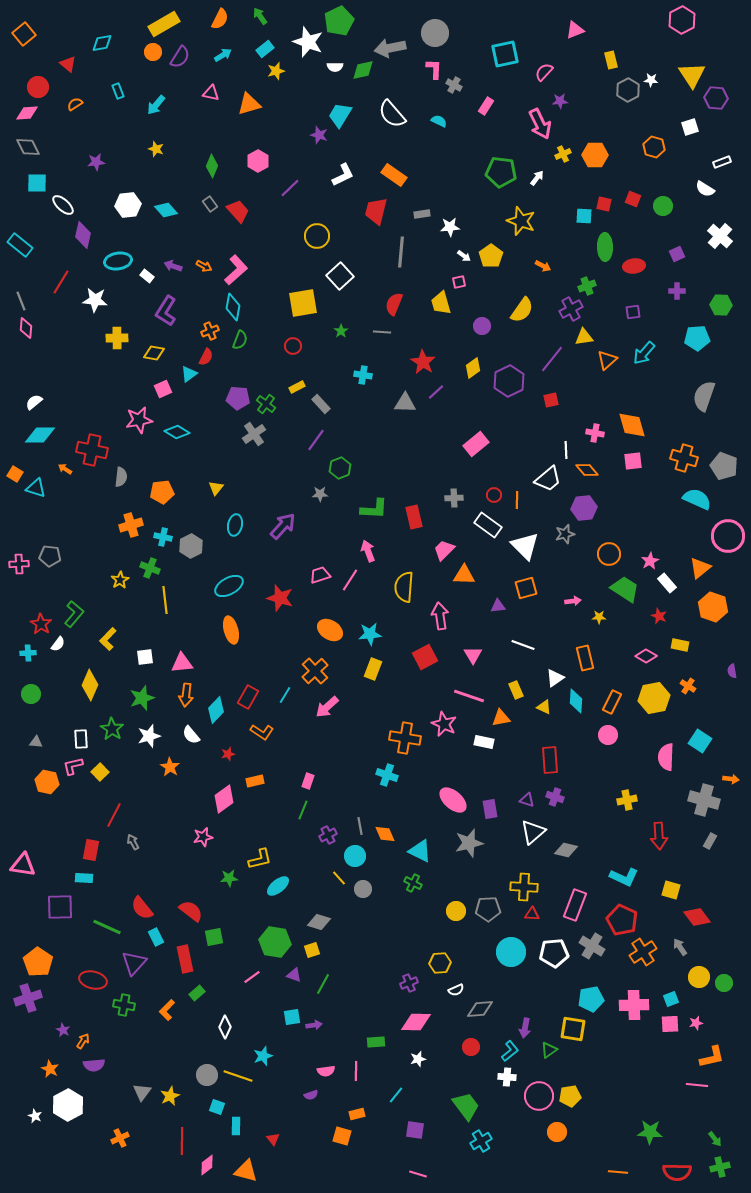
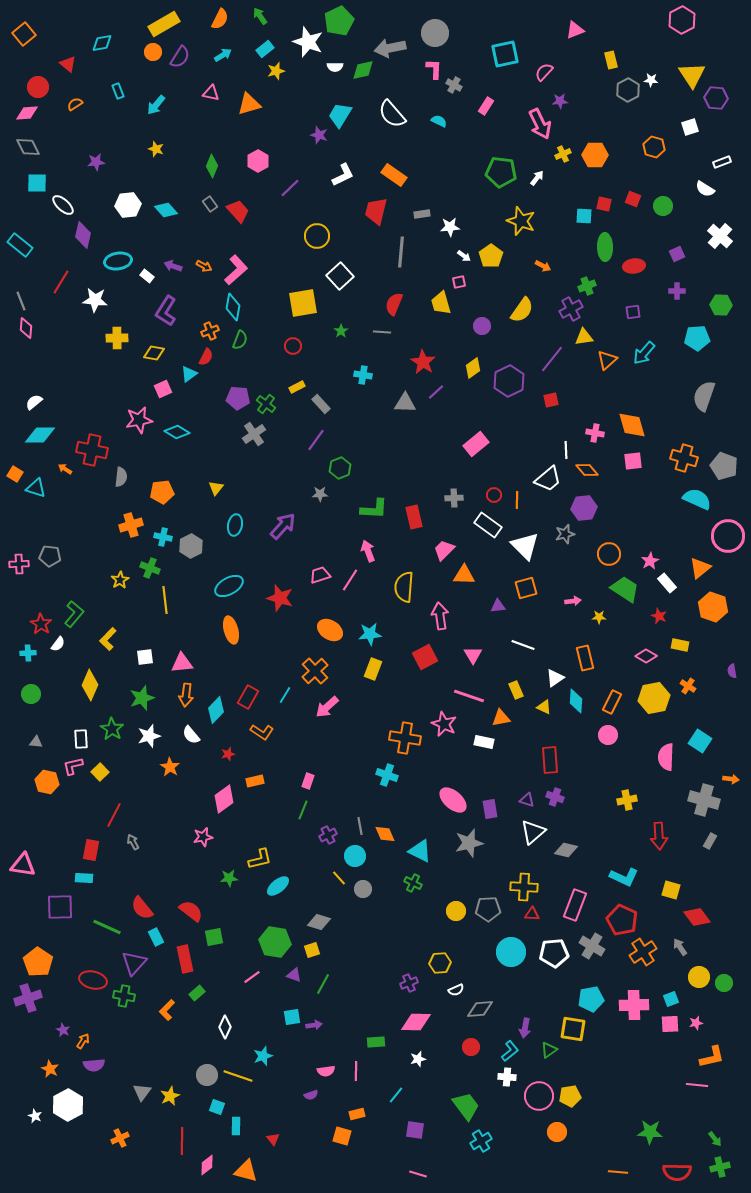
green cross at (124, 1005): moved 9 px up
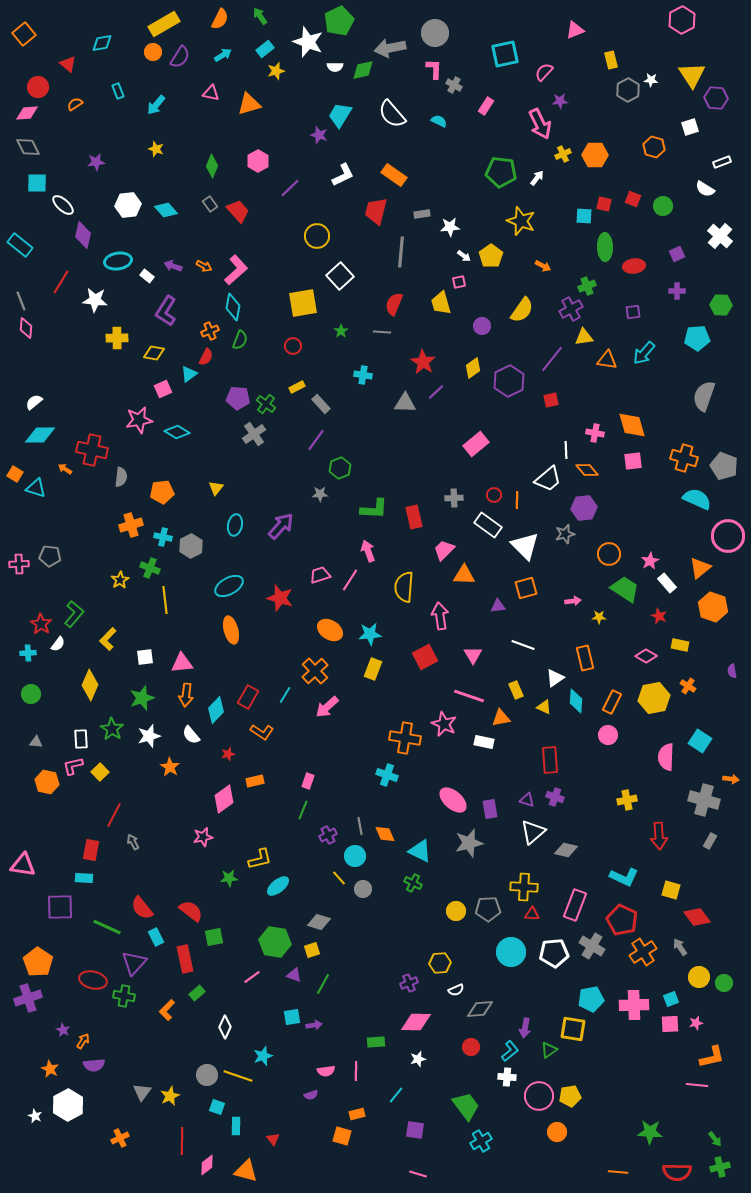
orange triangle at (607, 360): rotated 50 degrees clockwise
purple arrow at (283, 526): moved 2 px left
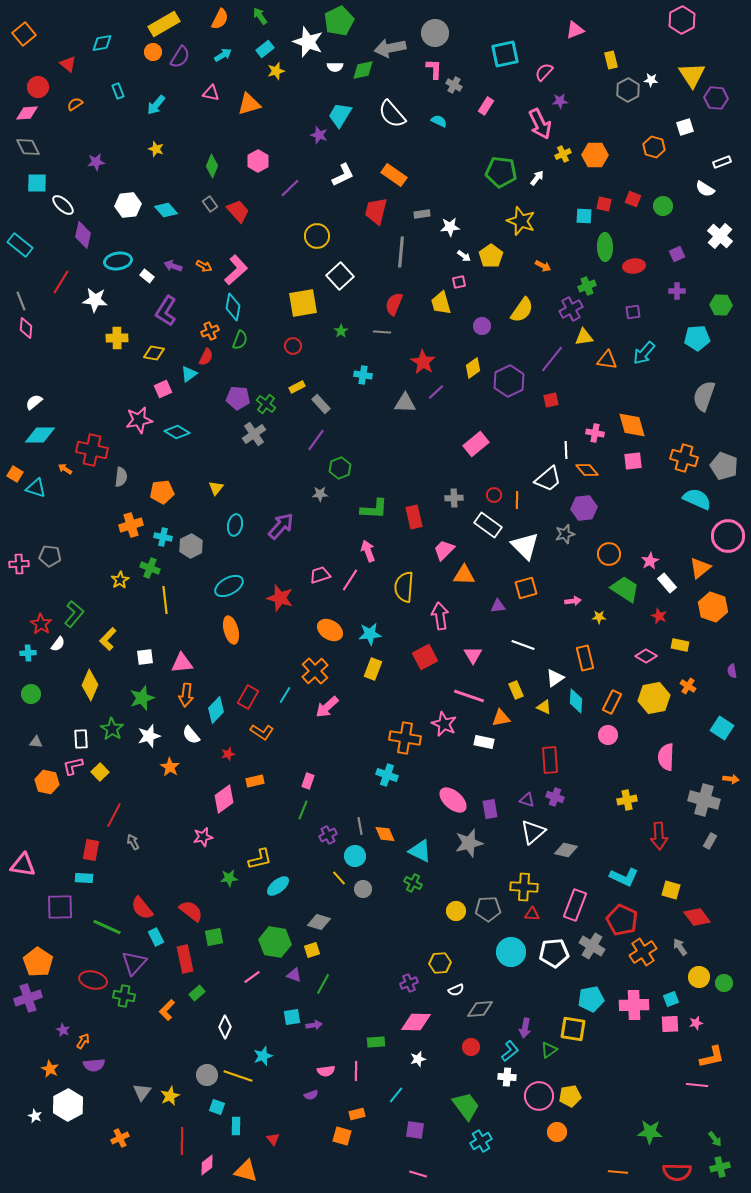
white square at (690, 127): moved 5 px left
cyan square at (700, 741): moved 22 px right, 13 px up
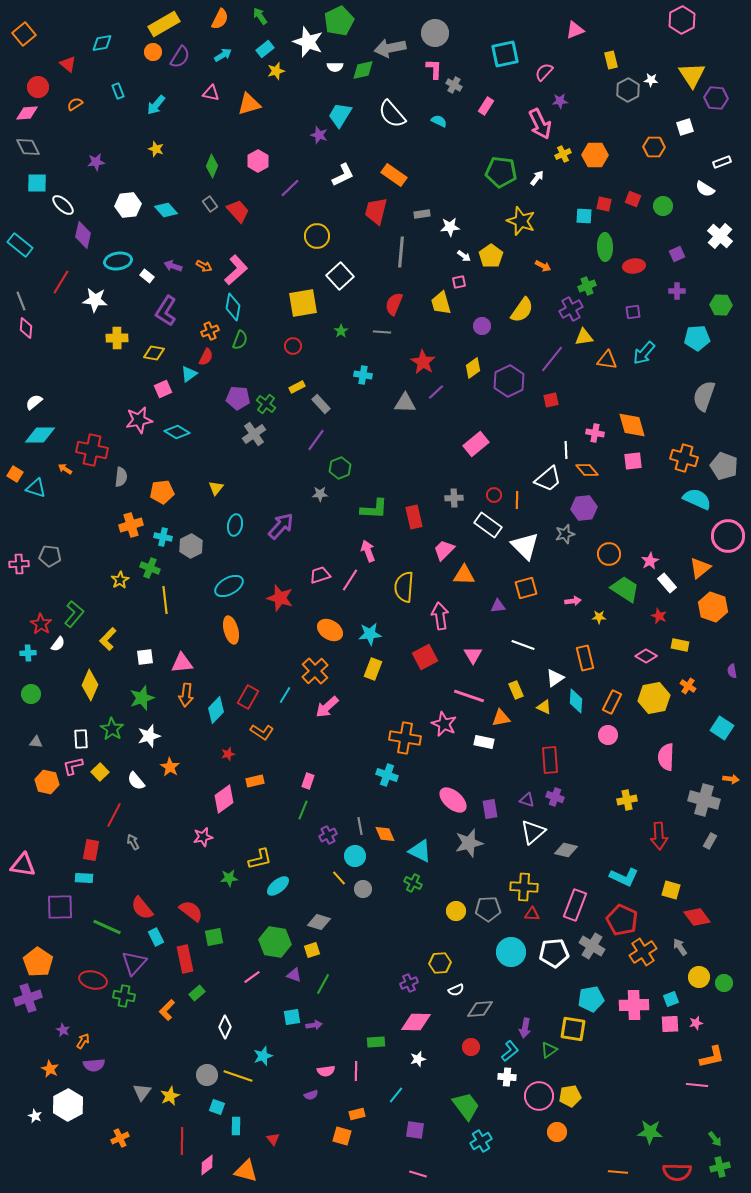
orange hexagon at (654, 147): rotated 15 degrees counterclockwise
white semicircle at (191, 735): moved 55 px left, 46 px down
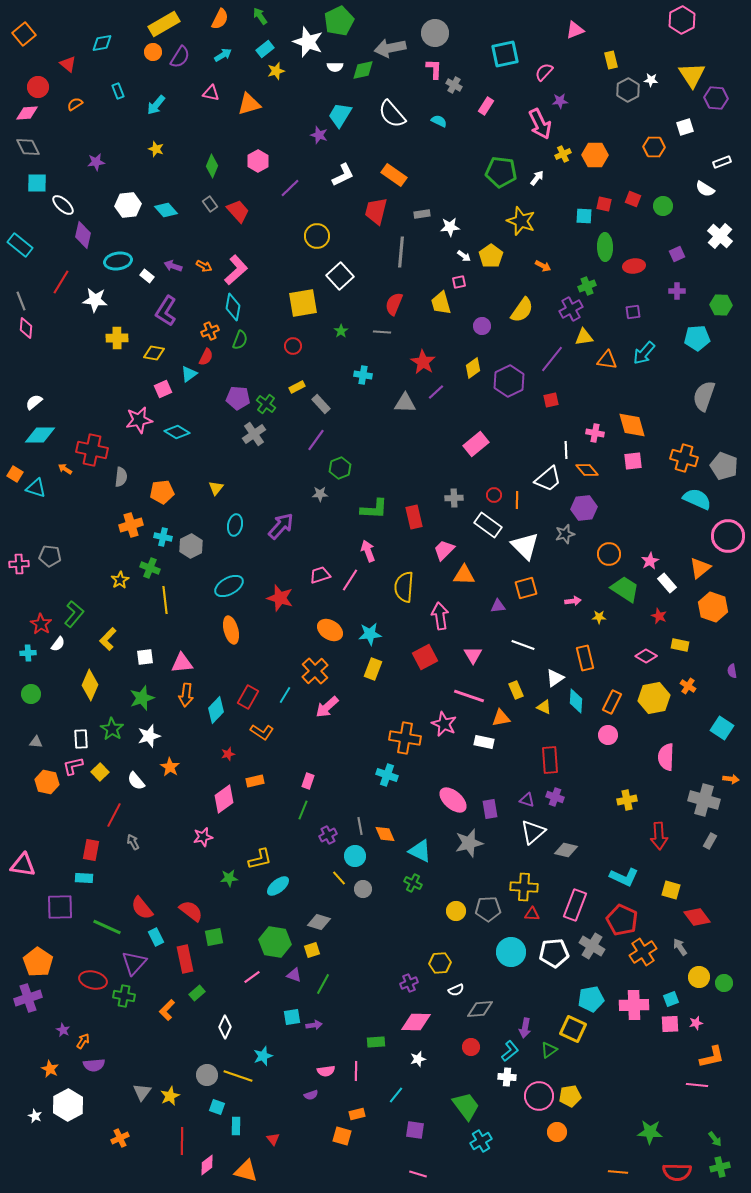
yellow square at (573, 1029): rotated 16 degrees clockwise
